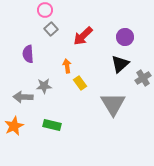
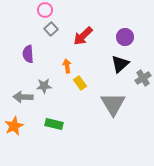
green rectangle: moved 2 px right, 1 px up
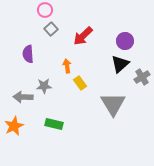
purple circle: moved 4 px down
gray cross: moved 1 px left, 1 px up
